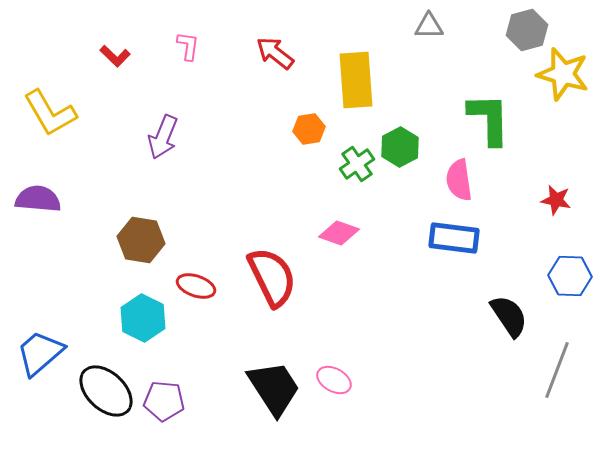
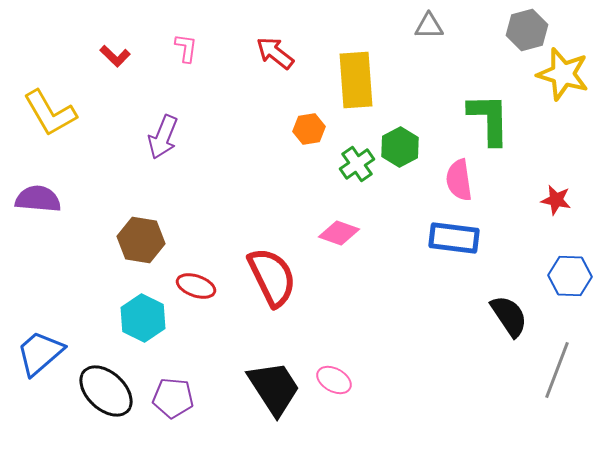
pink L-shape: moved 2 px left, 2 px down
purple pentagon: moved 9 px right, 3 px up
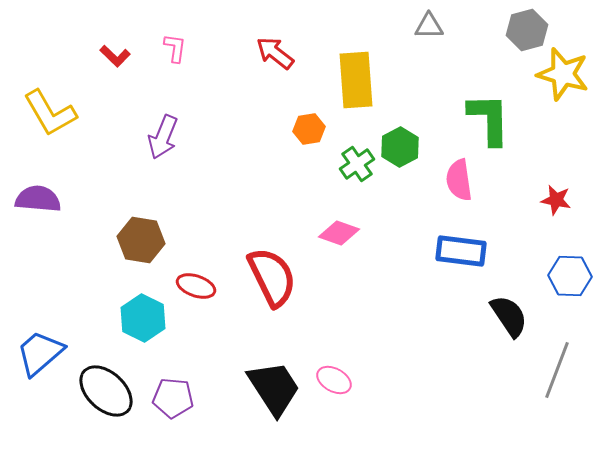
pink L-shape: moved 11 px left
blue rectangle: moved 7 px right, 13 px down
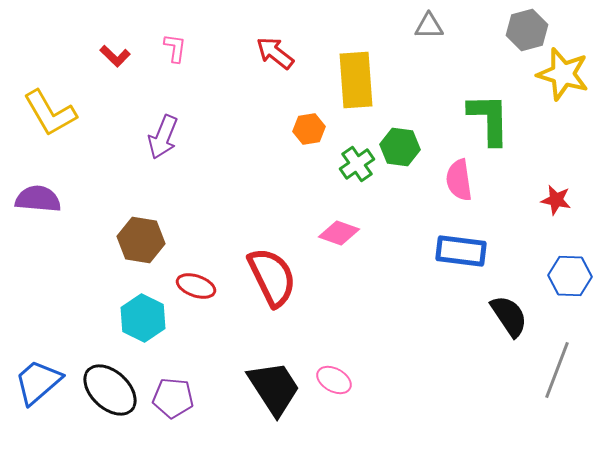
green hexagon: rotated 24 degrees counterclockwise
blue trapezoid: moved 2 px left, 29 px down
black ellipse: moved 4 px right, 1 px up
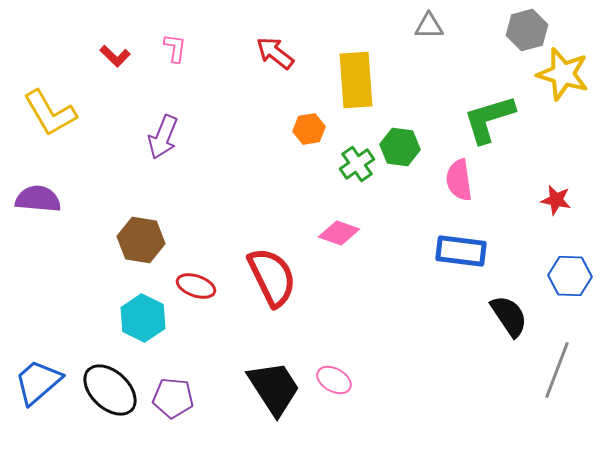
green L-shape: rotated 106 degrees counterclockwise
